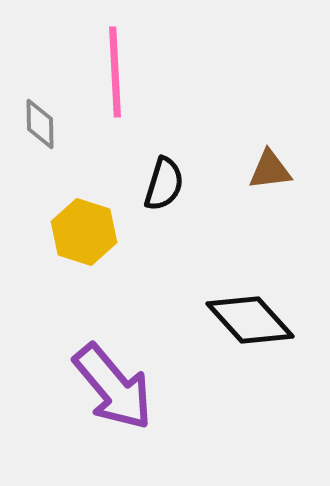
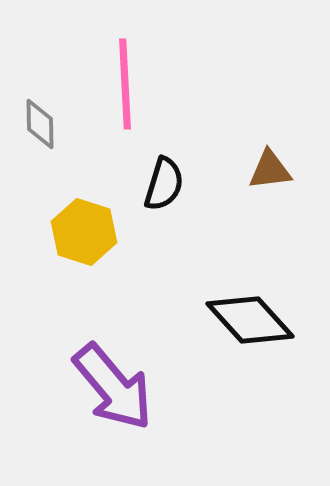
pink line: moved 10 px right, 12 px down
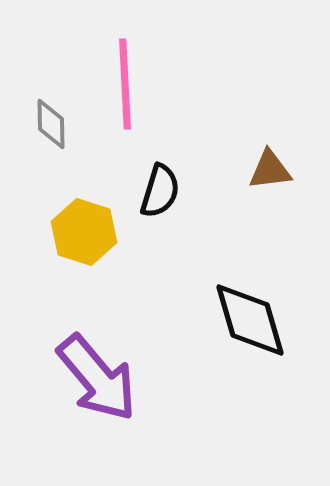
gray diamond: moved 11 px right
black semicircle: moved 4 px left, 7 px down
black diamond: rotated 26 degrees clockwise
purple arrow: moved 16 px left, 9 px up
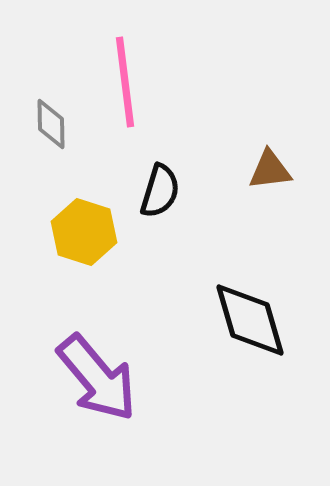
pink line: moved 2 px up; rotated 4 degrees counterclockwise
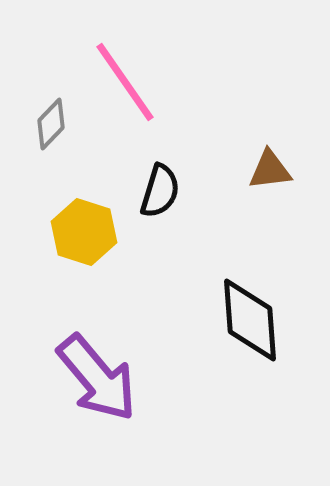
pink line: rotated 28 degrees counterclockwise
gray diamond: rotated 45 degrees clockwise
black diamond: rotated 12 degrees clockwise
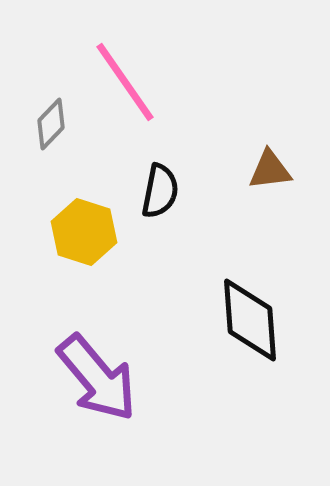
black semicircle: rotated 6 degrees counterclockwise
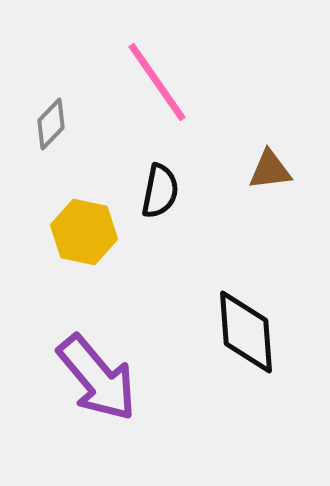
pink line: moved 32 px right
yellow hexagon: rotated 6 degrees counterclockwise
black diamond: moved 4 px left, 12 px down
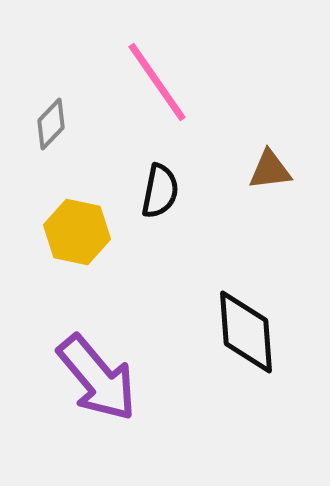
yellow hexagon: moved 7 px left
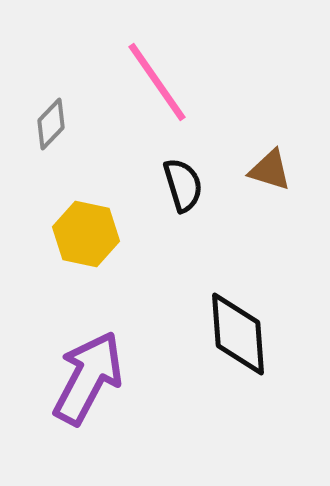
brown triangle: rotated 24 degrees clockwise
black semicircle: moved 23 px right, 6 px up; rotated 28 degrees counterclockwise
yellow hexagon: moved 9 px right, 2 px down
black diamond: moved 8 px left, 2 px down
purple arrow: moved 9 px left; rotated 112 degrees counterclockwise
